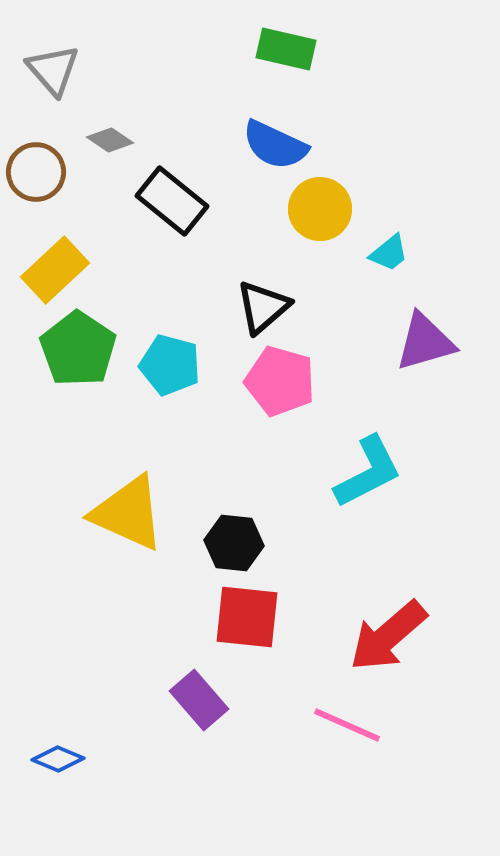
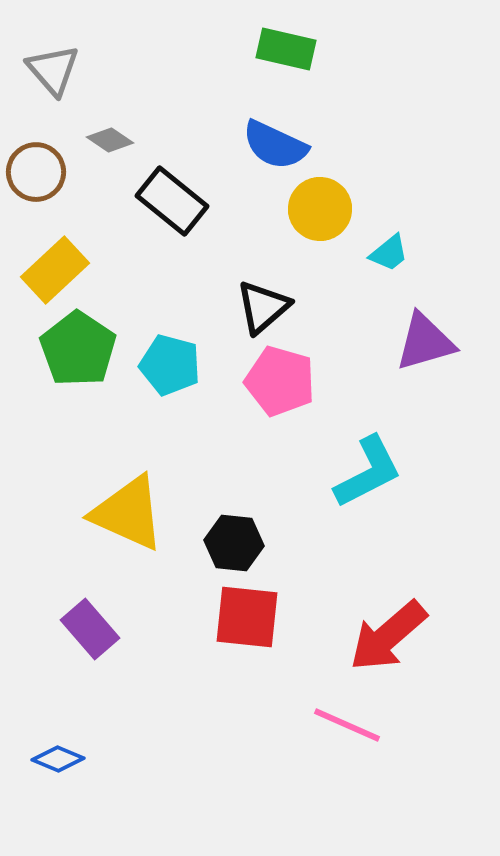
purple rectangle: moved 109 px left, 71 px up
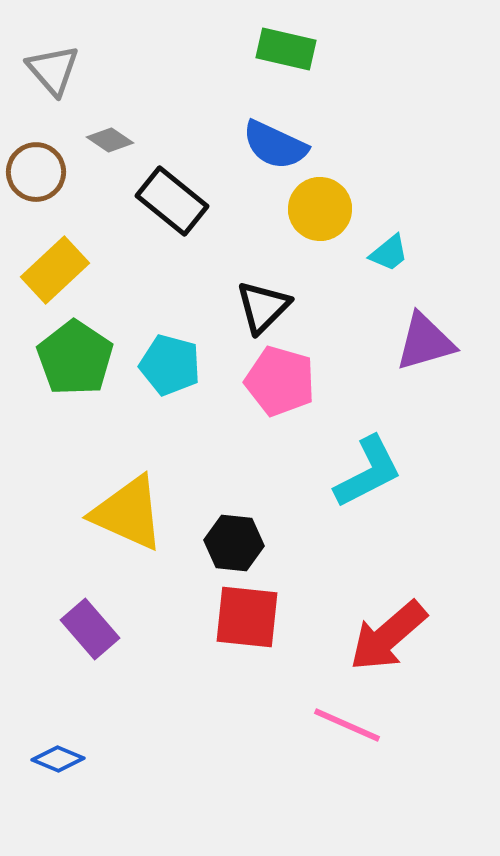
black triangle: rotated 4 degrees counterclockwise
green pentagon: moved 3 px left, 9 px down
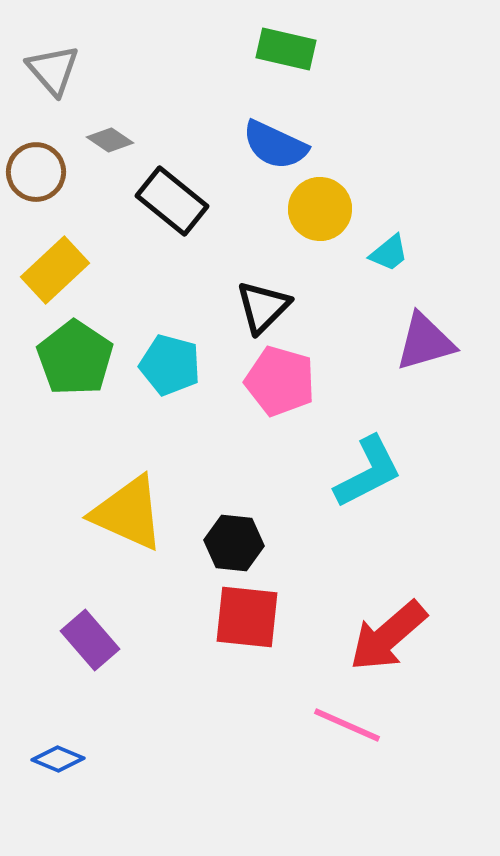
purple rectangle: moved 11 px down
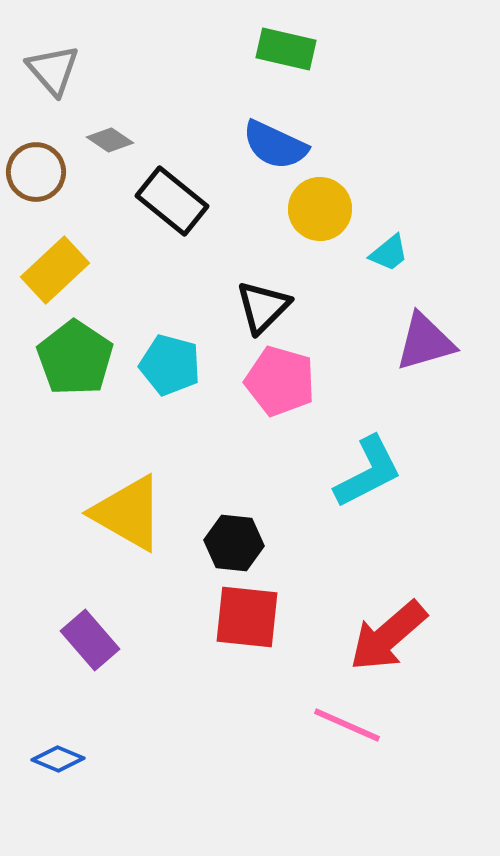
yellow triangle: rotated 6 degrees clockwise
